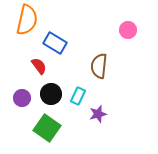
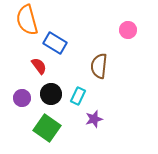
orange semicircle: rotated 152 degrees clockwise
purple star: moved 4 px left, 5 px down
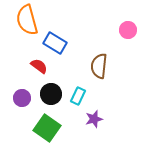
red semicircle: rotated 18 degrees counterclockwise
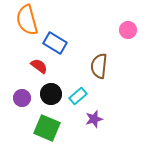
cyan rectangle: rotated 24 degrees clockwise
green square: rotated 12 degrees counterclockwise
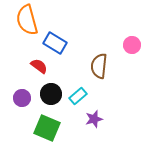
pink circle: moved 4 px right, 15 px down
